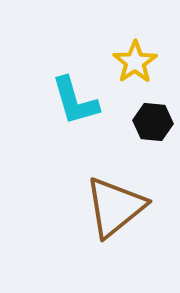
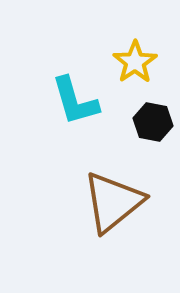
black hexagon: rotated 6 degrees clockwise
brown triangle: moved 2 px left, 5 px up
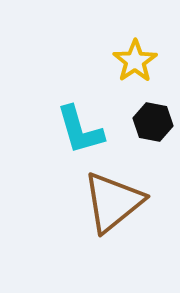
yellow star: moved 1 px up
cyan L-shape: moved 5 px right, 29 px down
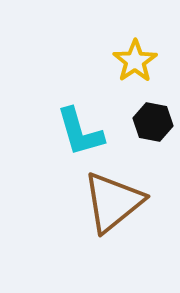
cyan L-shape: moved 2 px down
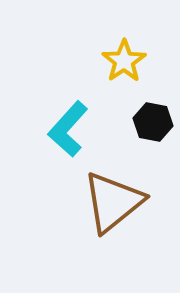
yellow star: moved 11 px left
cyan L-shape: moved 12 px left, 3 px up; rotated 58 degrees clockwise
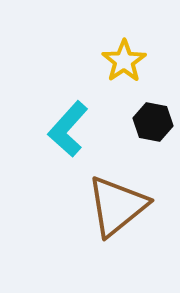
brown triangle: moved 4 px right, 4 px down
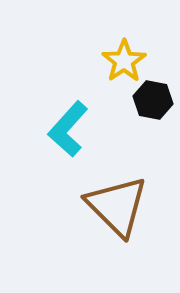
black hexagon: moved 22 px up
brown triangle: rotated 36 degrees counterclockwise
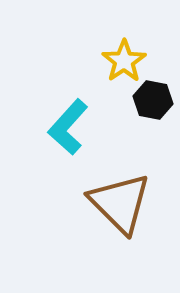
cyan L-shape: moved 2 px up
brown triangle: moved 3 px right, 3 px up
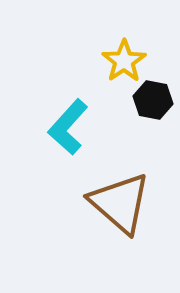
brown triangle: rotated 4 degrees counterclockwise
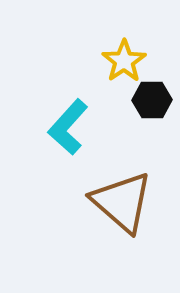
black hexagon: moved 1 px left; rotated 12 degrees counterclockwise
brown triangle: moved 2 px right, 1 px up
